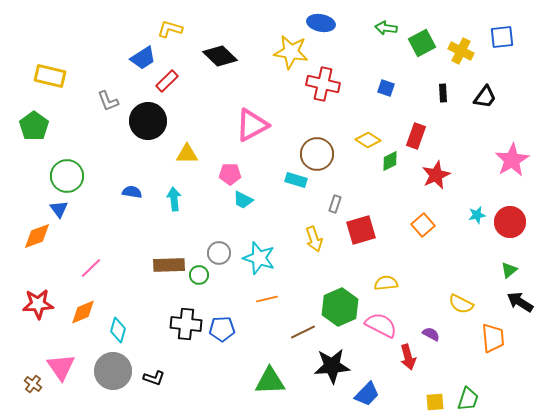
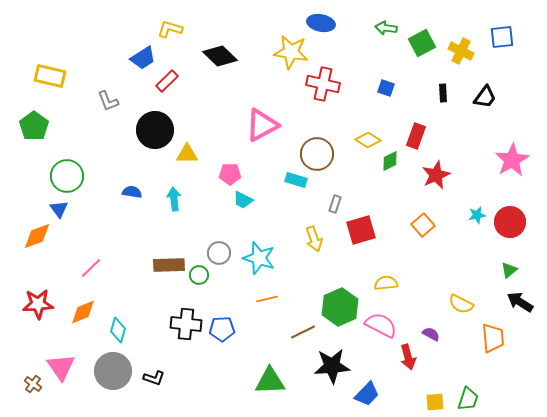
black circle at (148, 121): moved 7 px right, 9 px down
pink triangle at (252, 125): moved 10 px right
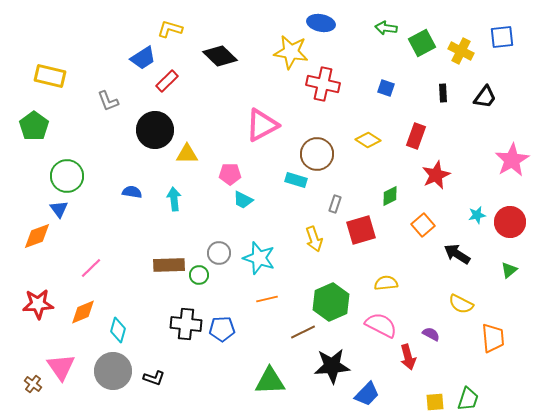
green diamond at (390, 161): moved 35 px down
black arrow at (520, 302): moved 63 px left, 48 px up
green hexagon at (340, 307): moved 9 px left, 5 px up
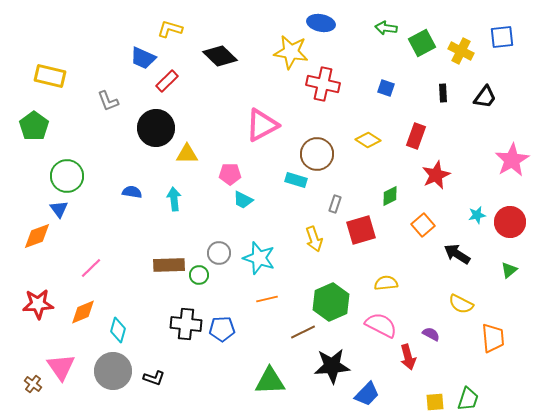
blue trapezoid at (143, 58): rotated 56 degrees clockwise
black circle at (155, 130): moved 1 px right, 2 px up
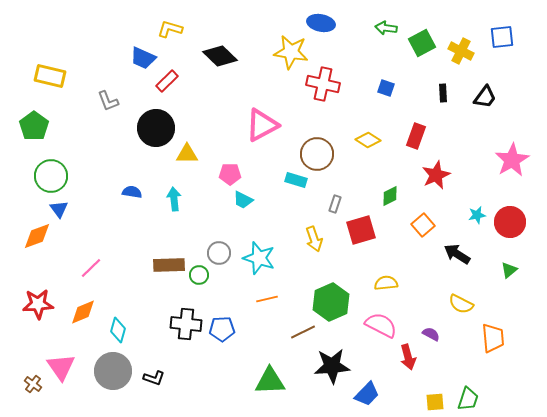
green circle at (67, 176): moved 16 px left
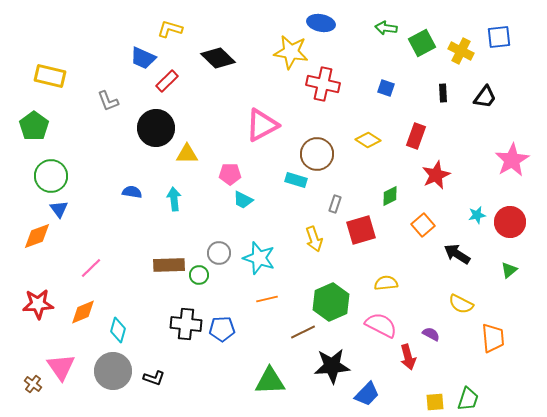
blue square at (502, 37): moved 3 px left
black diamond at (220, 56): moved 2 px left, 2 px down
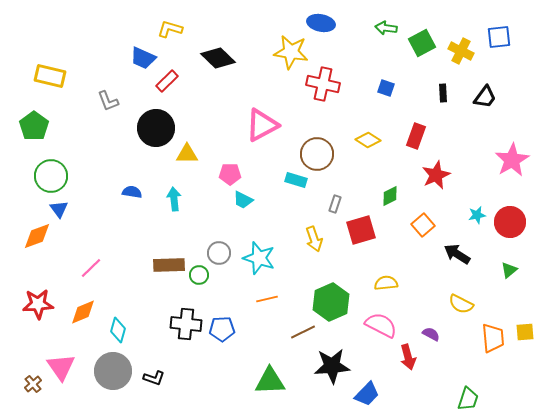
brown cross at (33, 384): rotated 12 degrees clockwise
yellow square at (435, 402): moved 90 px right, 70 px up
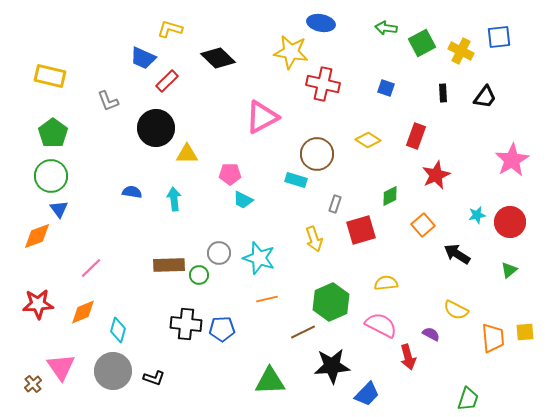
pink triangle at (262, 125): moved 8 px up
green pentagon at (34, 126): moved 19 px right, 7 px down
yellow semicircle at (461, 304): moved 5 px left, 6 px down
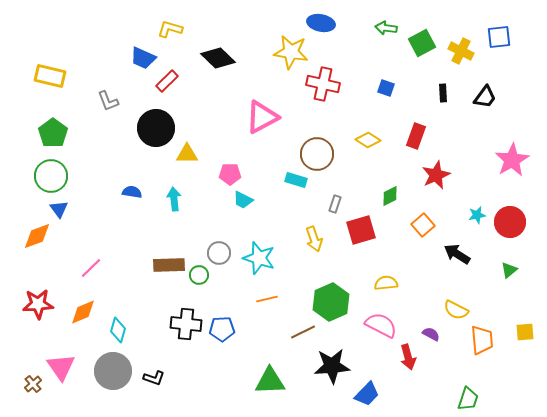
orange trapezoid at (493, 338): moved 11 px left, 2 px down
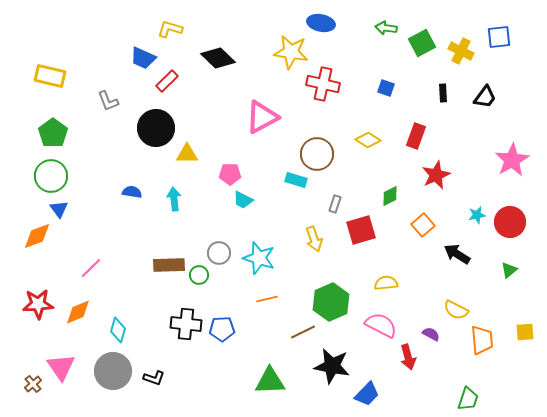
orange diamond at (83, 312): moved 5 px left
black star at (332, 366): rotated 15 degrees clockwise
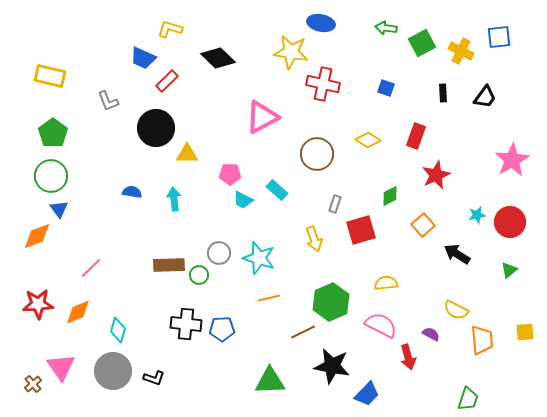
cyan rectangle at (296, 180): moved 19 px left, 10 px down; rotated 25 degrees clockwise
orange line at (267, 299): moved 2 px right, 1 px up
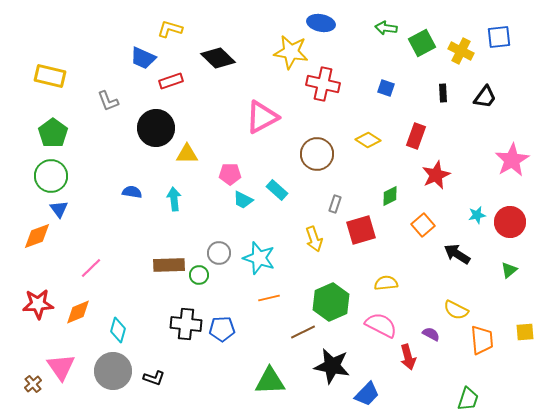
red rectangle at (167, 81): moved 4 px right; rotated 25 degrees clockwise
